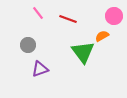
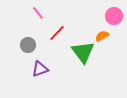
red line: moved 11 px left, 14 px down; rotated 66 degrees counterclockwise
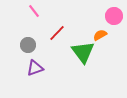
pink line: moved 4 px left, 2 px up
orange semicircle: moved 2 px left, 1 px up
purple triangle: moved 5 px left, 1 px up
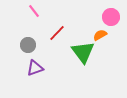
pink circle: moved 3 px left, 1 px down
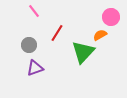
red line: rotated 12 degrees counterclockwise
gray circle: moved 1 px right
green triangle: rotated 20 degrees clockwise
